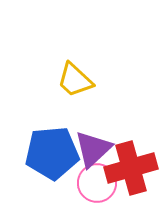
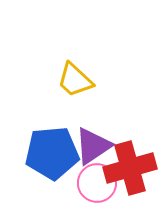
purple triangle: moved 3 px up; rotated 9 degrees clockwise
red cross: moved 1 px left
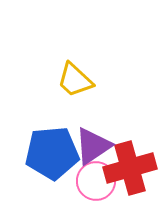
pink circle: moved 1 px left, 2 px up
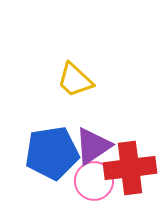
blue pentagon: rotated 4 degrees counterclockwise
red cross: rotated 9 degrees clockwise
pink circle: moved 2 px left
